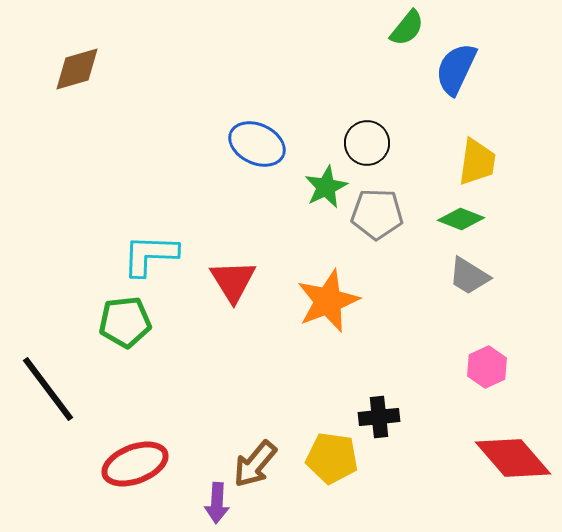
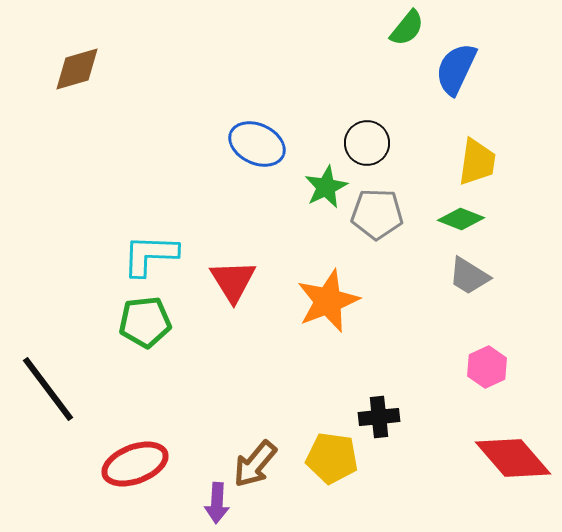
green pentagon: moved 20 px right
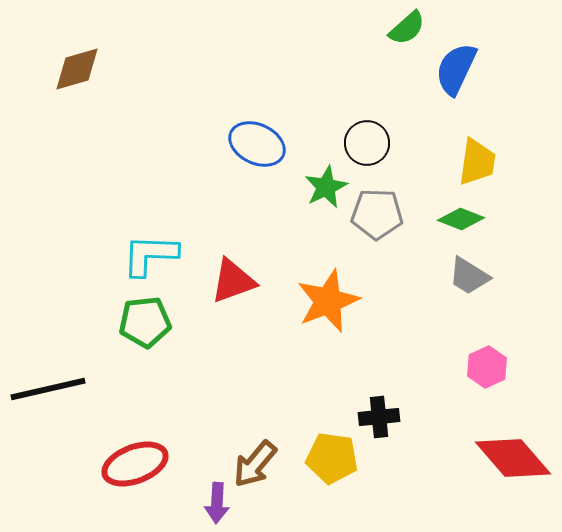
green semicircle: rotated 9 degrees clockwise
red triangle: rotated 42 degrees clockwise
black line: rotated 66 degrees counterclockwise
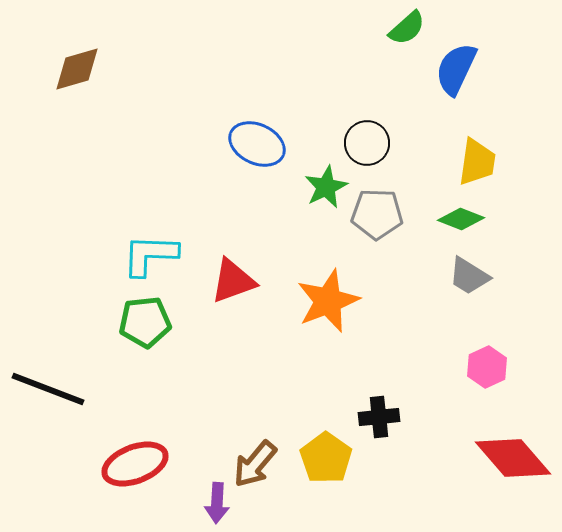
black line: rotated 34 degrees clockwise
yellow pentagon: moved 6 px left; rotated 27 degrees clockwise
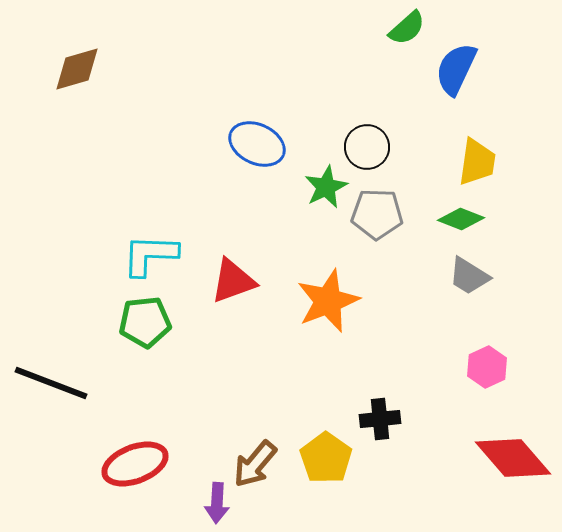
black circle: moved 4 px down
black line: moved 3 px right, 6 px up
black cross: moved 1 px right, 2 px down
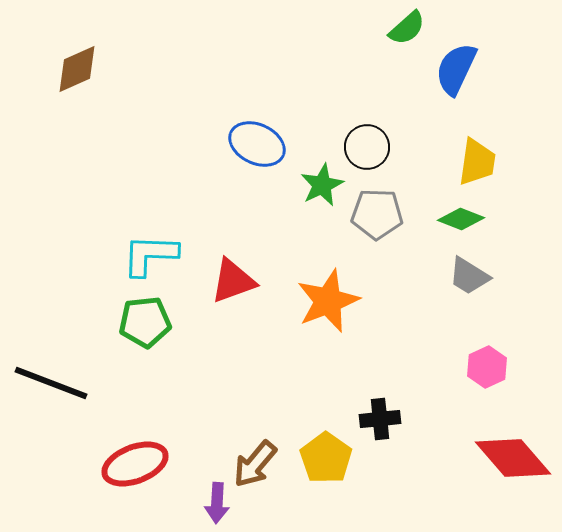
brown diamond: rotated 8 degrees counterclockwise
green star: moved 4 px left, 2 px up
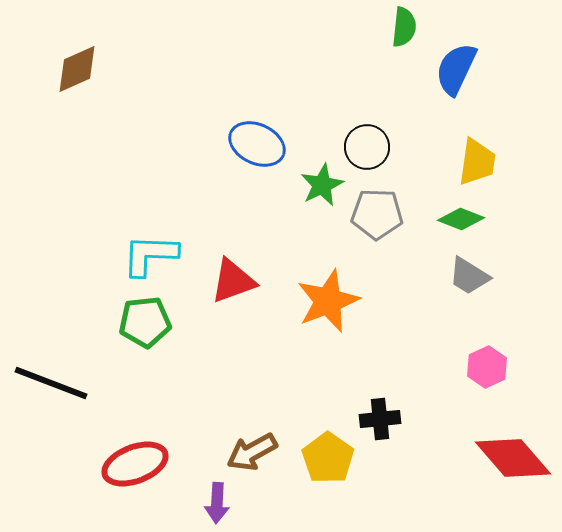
green semicircle: moved 3 px left, 1 px up; rotated 42 degrees counterclockwise
yellow pentagon: moved 2 px right
brown arrow: moved 3 px left, 12 px up; rotated 21 degrees clockwise
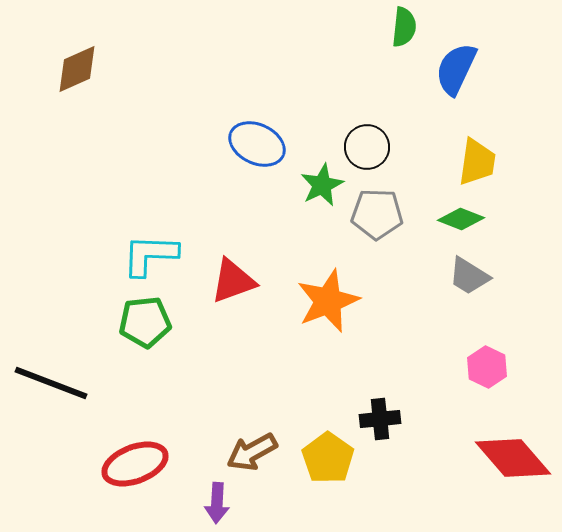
pink hexagon: rotated 9 degrees counterclockwise
